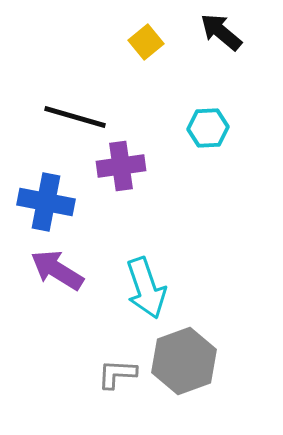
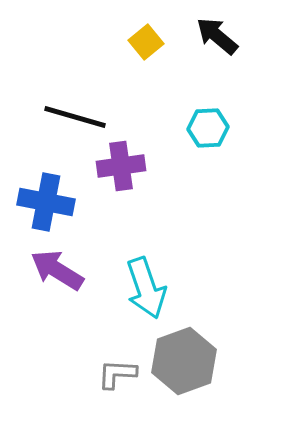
black arrow: moved 4 px left, 4 px down
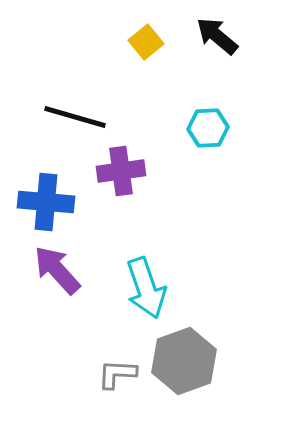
purple cross: moved 5 px down
blue cross: rotated 6 degrees counterclockwise
purple arrow: rotated 16 degrees clockwise
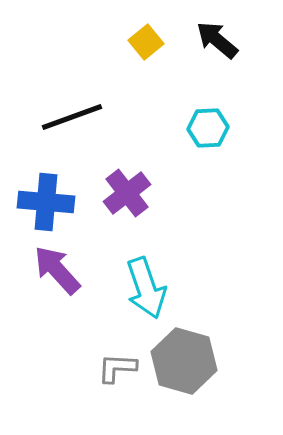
black arrow: moved 4 px down
black line: moved 3 px left; rotated 36 degrees counterclockwise
purple cross: moved 6 px right, 22 px down; rotated 30 degrees counterclockwise
gray hexagon: rotated 24 degrees counterclockwise
gray L-shape: moved 6 px up
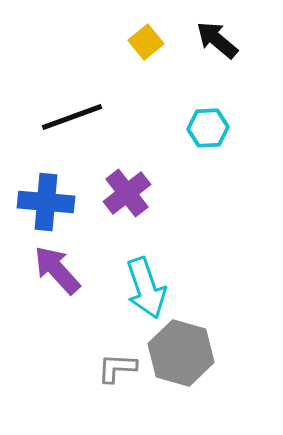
gray hexagon: moved 3 px left, 8 px up
